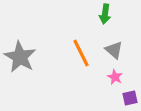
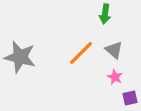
orange line: rotated 72 degrees clockwise
gray star: rotated 16 degrees counterclockwise
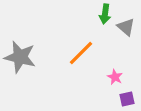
gray triangle: moved 12 px right, 23 px up
purple square: moved 3 px left, 1 px down
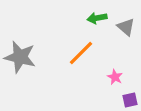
green arrow: moved 8 px left, 4 px down; rotated 72 degrees clockwise
purple square: moved 3 px right, 1 px down
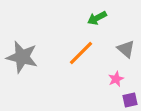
green arrow: rotated 18 degrees counterclockwise
gray triangle: moved 22 px down
gray star: moved 2 px right
pink star: moved 1 px right, 2 px down; rotated 21 degrees clockwise
